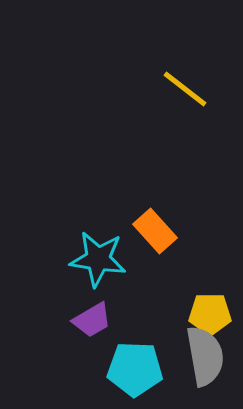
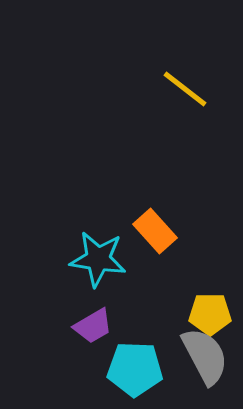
purple trapezoid: moved 1 px right, 6 px down
gray semicircle: rotated 18 degrees counterclockwise
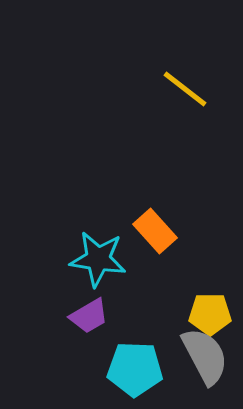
purple trapezoid: moved 4 px left, 10 px up
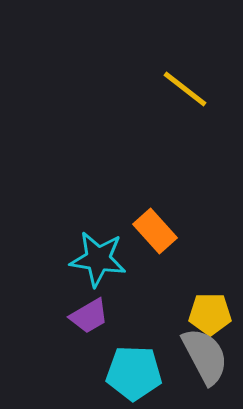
cyan pentagon: moved 1 px left, 4 px down
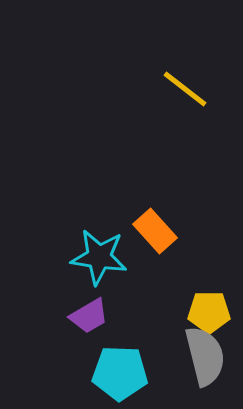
cyan star: moved 1 px right, 2 px up
yellow pentagon: moved 1 px left, 2 px up
gray semicircle: rotated 14 degrees clockwise
cyan pentagon: moved 14 px left
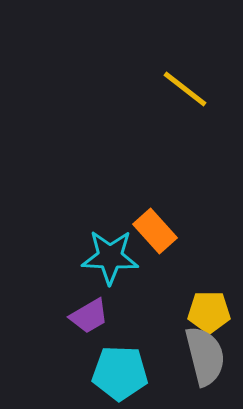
cyan star: moved 11 px right; rotated 6 degrees counterclockwise
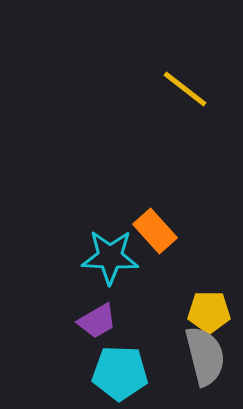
purple trapezoid: moved 8 px right, 5 px down
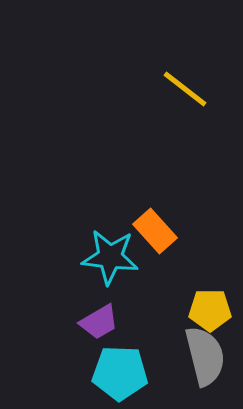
cyan star: rotated 4 degrees clockwise
yellow pentagon: moved 1 px right, 2 px up
purple trapezoid: moved 2 px right, 1 px down
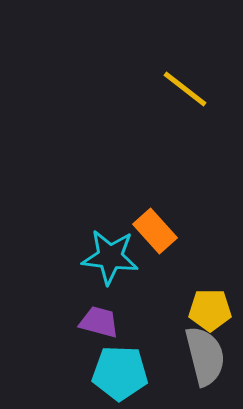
purple trapezoid: rotated 135 degrees counterclockwise
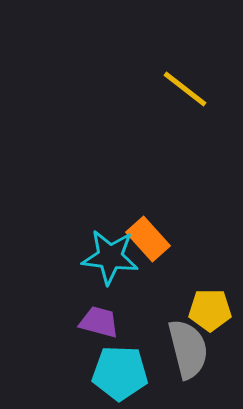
orange rectangle: moved 7 px left, 8 px down
gray semicircle: moved 17 px left, 7 px up
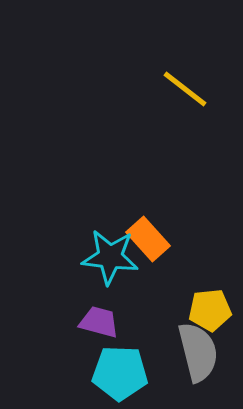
yellow pentagon: rotated 6 degrees counterclockwise
gray semicircle: moved 10 px right, 3 px down
